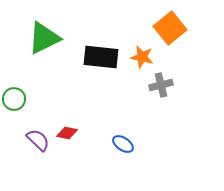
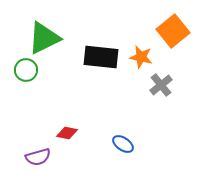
orange square: moved 3 px right, 3 px down
orange star: moved 1 px left
gray cross: rotated 25 degrees counterclockwise
green circle: moved 12 px right, 29 px up
purple semicircle: moved 17 px down; rotated 120 degrees clockwise
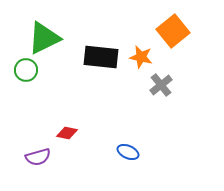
blue ellipse: moved 5 px right, 8 px down; rotated 10 degrees counterclockwise
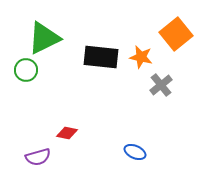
orange square: moved 3 px right, 3 px down
blue ellipse: moved 7 px right
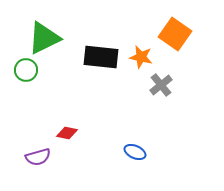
orange square: moved 1 px left; rotated 16 degrees counterclockwise
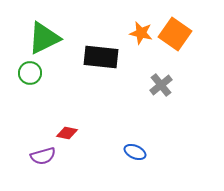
orange star: moved 24 px up
green circle: moved 4 px right, 3 px down
purple semicircle: moved 5 px right, 1 px up
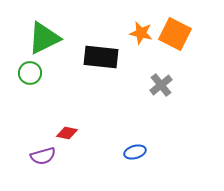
orange square: rotated 8 degrees counterclockwise
blue ellipse: rotated 40 degrees counterclockwise
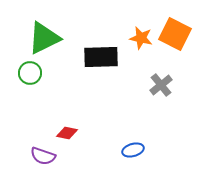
orange star: moved 5 px down
black rectangle: rotated 8 degrees counterclockwise
blue ellipse: moved 2 px left, 2 px up
purple semicircle: rotated 35 degrees clockwise
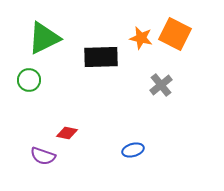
green circle: moved 1 px left, 7 px down
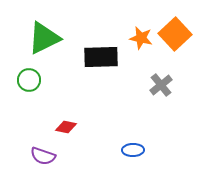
orange square: rotated 20 degrees clockwise
red diamond: moved 1 px left, 6 px up
blue ellipse: rotated 15 degrees clockwise
